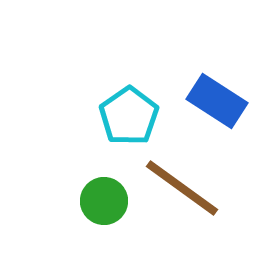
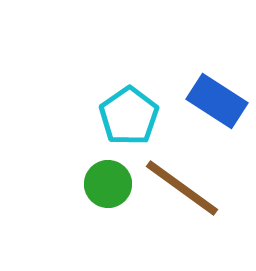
green circle: moved 4 px right, 17 px up
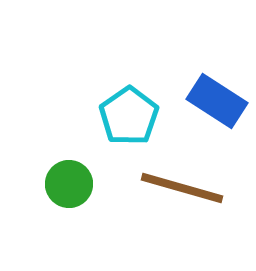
green circle: moved 39 px left
brown line: rotated 20 degrees counterclockwise
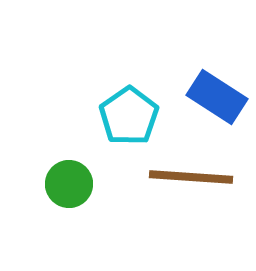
blue rectangle: moved 4 px up
brown line: moved 9 px right, 11 px up; rotated 12 degrees counterclockwise
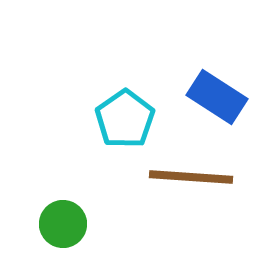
cyan pentagon: moved 4 px left, 3 px down
green circle: moved 6 px left, 40 px down
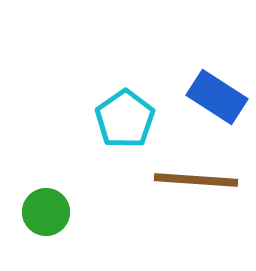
brown line: moved 5 px right, 3 px down
green circle: moved 17 px left, 12 px up
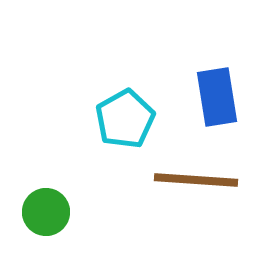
blue rectangle: rotated 48 degrees clockwise
cyan pentagon: rotated 6 degrees clockwise
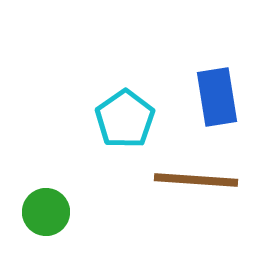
cyan pentagon: rotated 6 degrees counterclockwise
